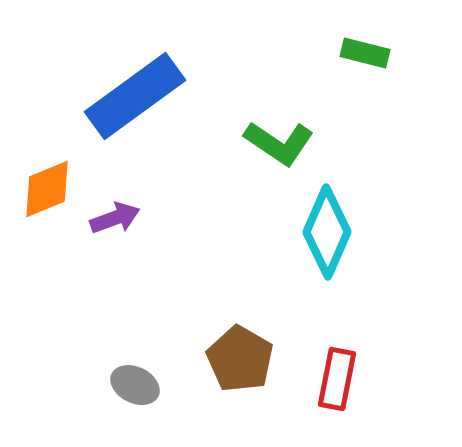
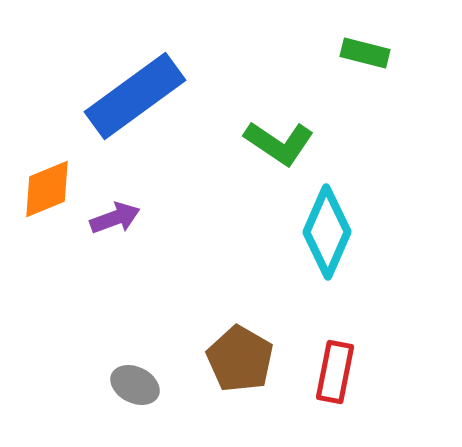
red rectangle: moved 2 px left, 7 px up
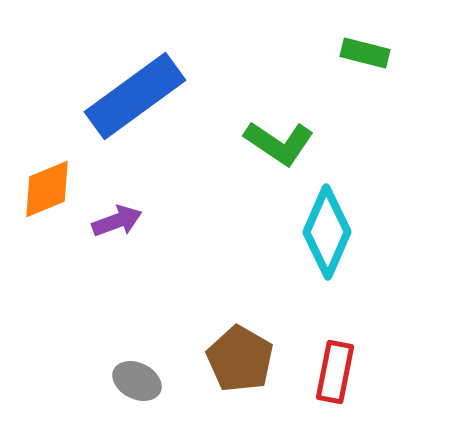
purple arrow: moved 2 px right, 3 px down
gray ellipse: moved 2 px right, 4 px up
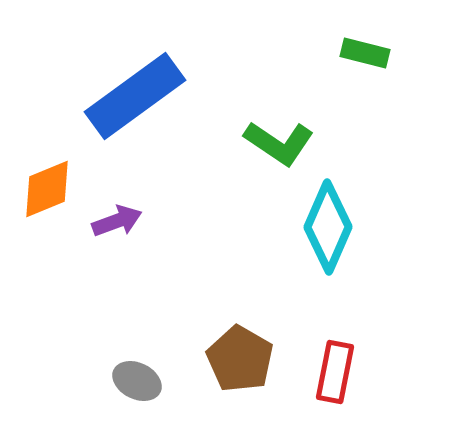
cyan diamond: moved 1 px right, 5 px up
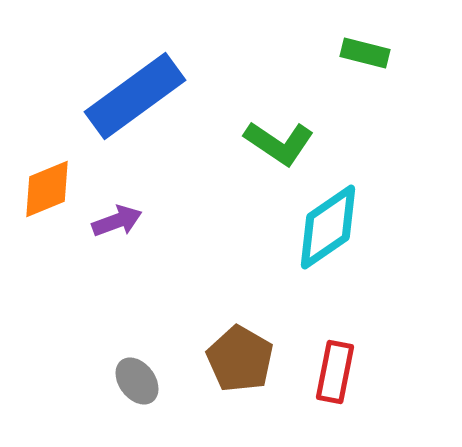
cyan diamond: rotated 32 degrees clockwise
gray ellipse: rotated 27 degrees clockwise
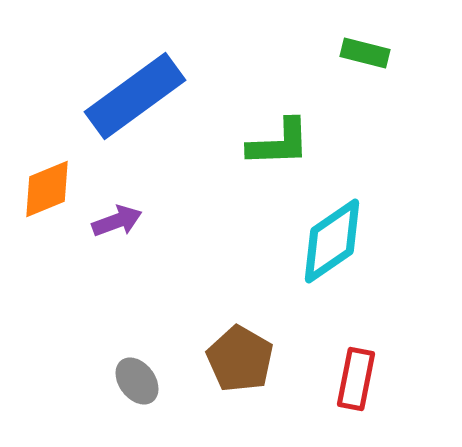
green L-shape: rotated 36 degrees counterclockwise
cyan diamond: moved 4 px right, 14 px down
red rectangle: moved 21 px right, 7 px down
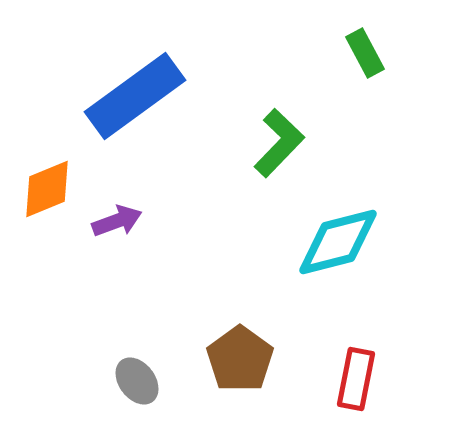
green rectangle: rotated 48 degrees clockwise
green L-shape: rotated 44 degrees counterclockwise
cyan diamond: moved 6 px right, 1 px down; rotated 20 degrees clockwise
brown pentagon: rotated 6 degrees clockwise
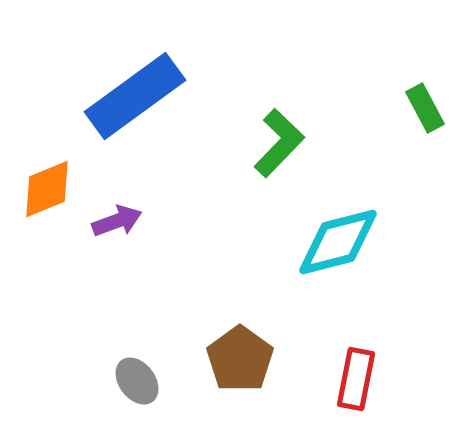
green rectangle: moved 60 px right, 55 px down
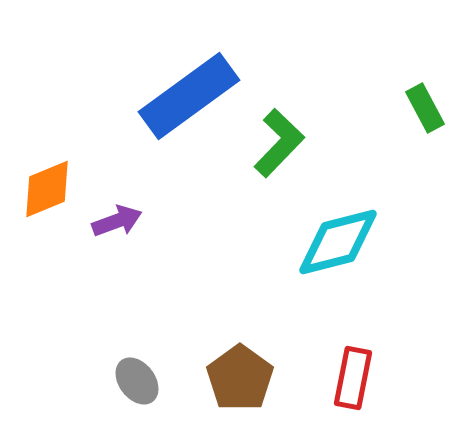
blue rectangle: moved 54 px right
brown pentagon: moved 19 px down
red rectangle: moved 3 px left, 1 px up
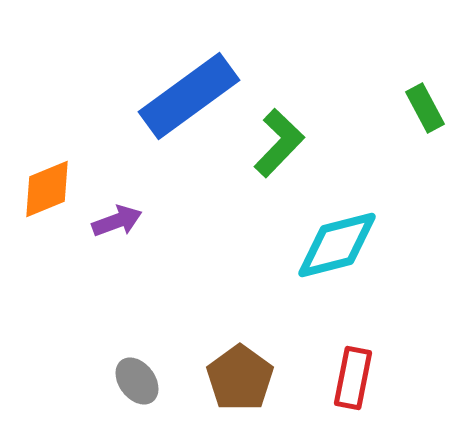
cyan diamond: moved 1 px left, 3 px down
